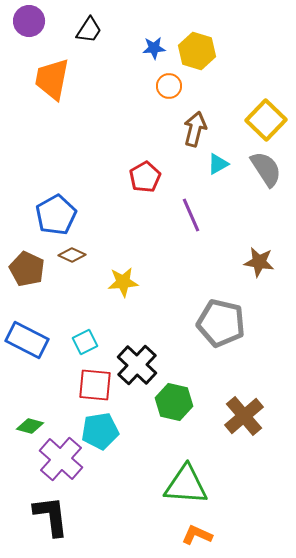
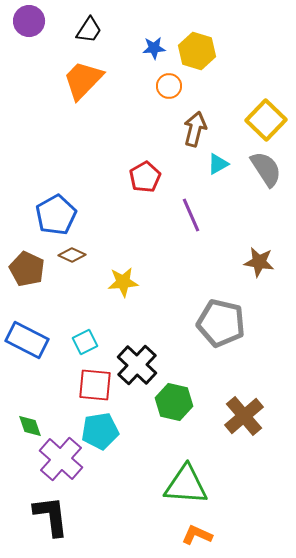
orange trapezoid: moved 31 px right, 1 px down; rotated 33 degrees clockwise
green diamond: rotated 56 degrees clockwise
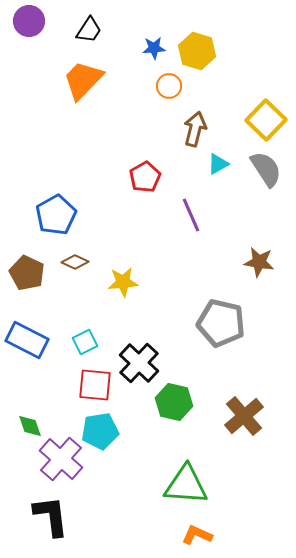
brown diamond: moved 3 px right, 7 px down
brown pentagon: moved 4 px down
black cross: moved 2 px right, 2 px up
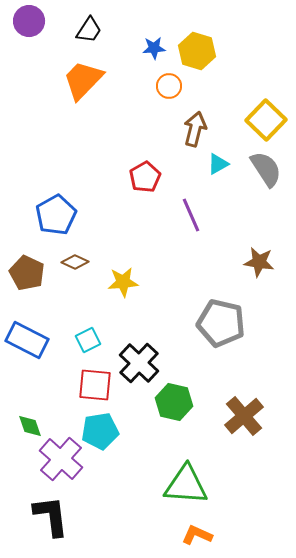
cyan square: moved 3 px right, 2 px up
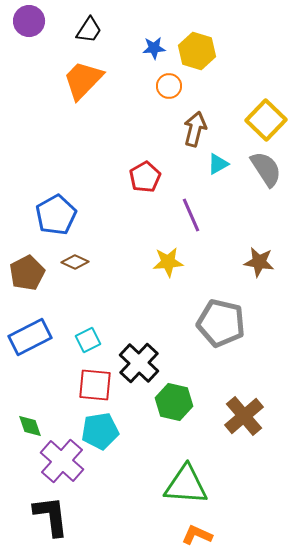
brown pentagon: rotated 20 degrees clockwise
yellow star: moved 45 px right, 20 px up
blue rectangle: moved 3 px right, 3 px up; rotated 54 degrees counterclockwise
purple cross: moved 1 px right, 2 px down
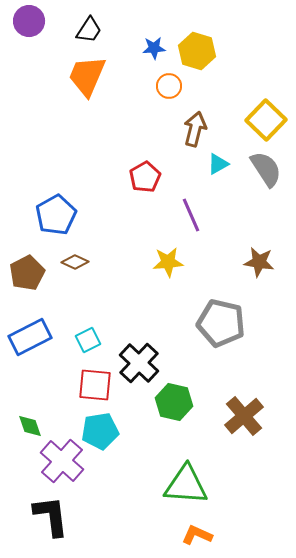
orange trapezoid: moved 4 px right, 4 px up; rotated 21 degrees counterclockwise
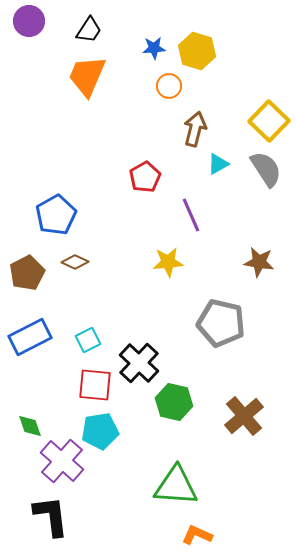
yellow square: moved 3 px right, 1 px down
green triangle: moved 10 px left, 1 px down
